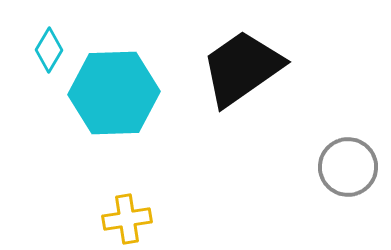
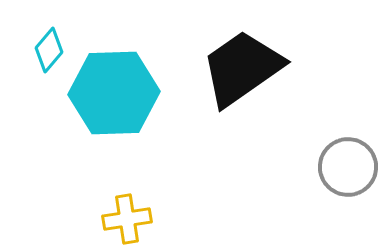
cyan diamond: rotated 9 degrees clockwise
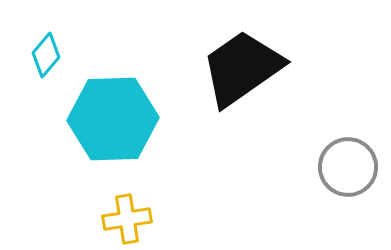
cyan diamond: moved 3 px left, 5 px down
cyan hexagon: moved 1 px left, 26 px down
